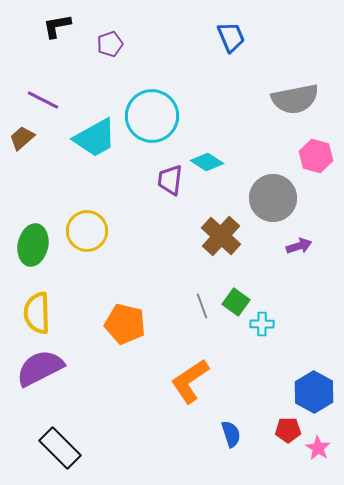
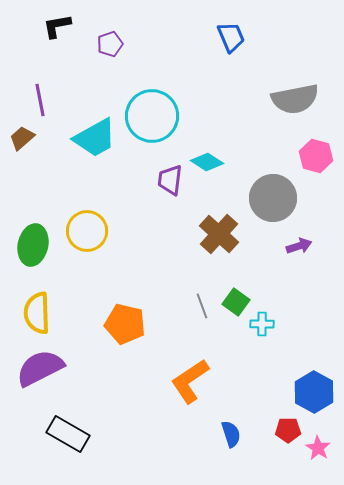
purple line: moved 3 px left; rotated 52 degrees clockwise
brown cross: moved 2 px left, 2 px up
black rectangle: moved 8 px right, 14 px up; rotated 15 degrees counterclockwise
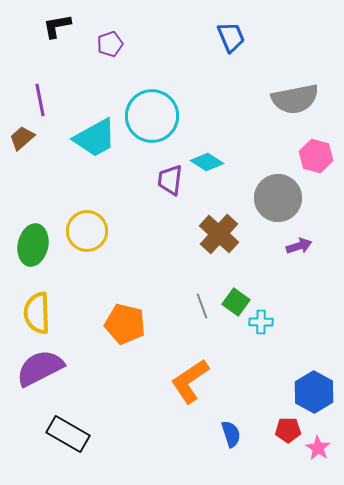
gray circle: moved 5 px right
cyan cross: moved 1 px left, 2 px up
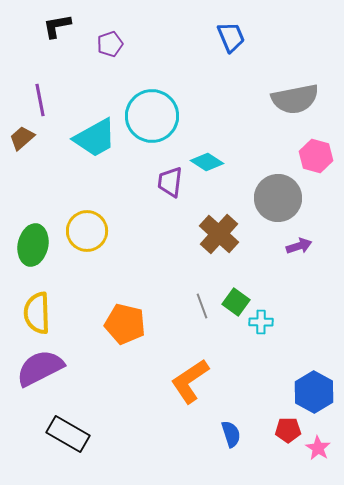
purple trapezoid: moved 2 px down
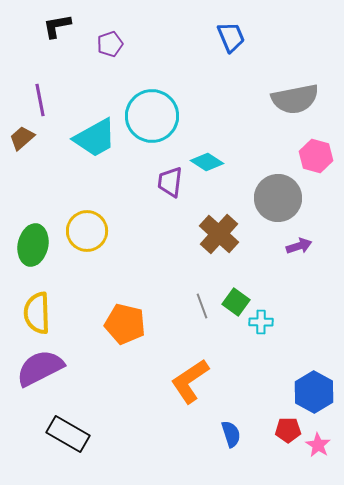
pink star: moved 3 px up
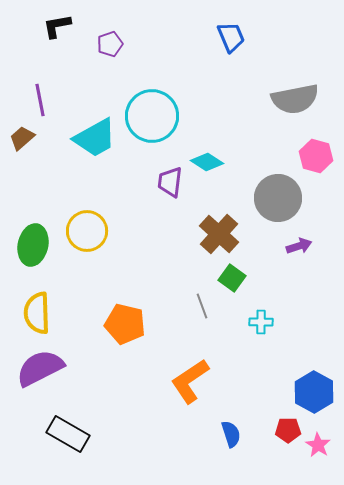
green square: moved 4 px left, 24 px up
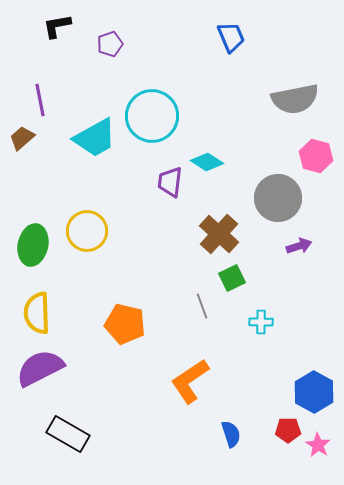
green square: rotated 28 degrees clockwise
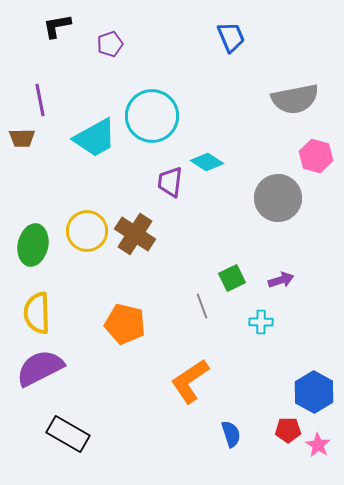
brown trapezoid: rotated 140 degrees counterclockwise
brown cross: moved 84 px left; rotated 9 degrees counterclockwise
purple arrow: moved 18 px left, 34 px down
